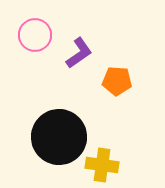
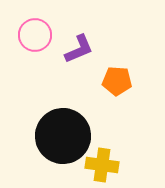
purple L-shape: moved 4 px up; rotated 12 degrees clockwise
black circle: moved 4 px right, 1 px up
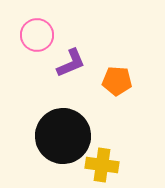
pink circle: moved 2 px right
purple L-shape: moved 8 px left, 14 px down
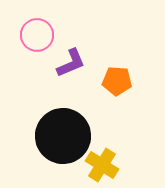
yellow cross: rotated 24 degrees clockwise
